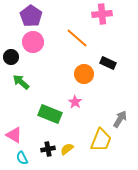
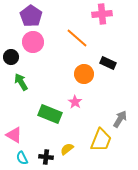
green arrow: rotated 18 degrees clockwise
black cross: moved 2 px left, 8 px down; rotated 16 degrees clockwise
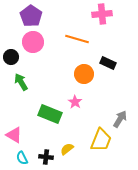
orange line: moved 1 px down; rotated 25 degrees counterclockwise
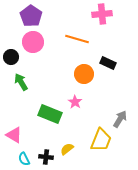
cyan semicircle: moved 2 px right, 1 px down
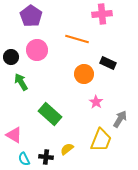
pink circle: moved 4 px right, 8 px down
pink star: moved 21 px right
green rectangle: rotated 20 degrees clockwise
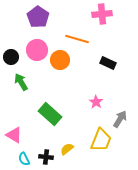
purple pentagon: moved 7 px right, 1 px down
orange circle: moved 24 px left, 14 px up
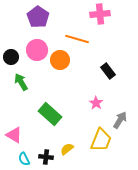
pink cross: moved 2 px left
black rectangle: moved 8 px down; rotated 28 degrees clockwise
pink star: moved 1 px down
gray arrow: moved 1 px down
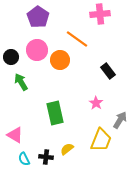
orange line: rotated 20 degrees clockwise
green rectangle: moved 5 px right, 1 px up; rotated 35 degrees clockwise
pink triangle: moved 1 px right
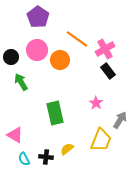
pink cross: moved 5 px right, 35 px down; rotated 24 degrees counterclockwise
